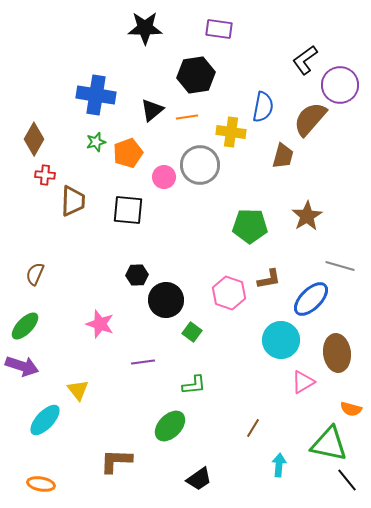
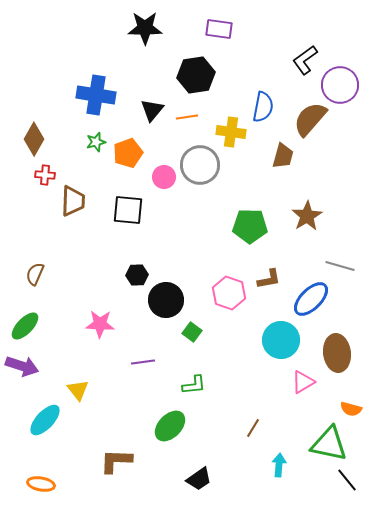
black triangle at (152, 110): rotated 10 degrees counterclockwise
pink star at (100, 324): rotated 16 degrees counterclockwise
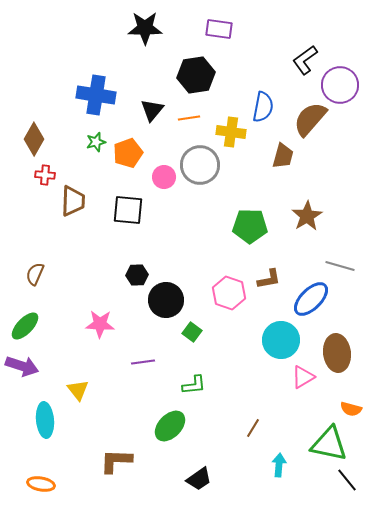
orange line at (187, 117): moved 2 px right, 1 px down
pink triangle at (303, 382): moved 5 px up
cyan ellipse at (45, 420): rotated 48 degrees counterclockwise
